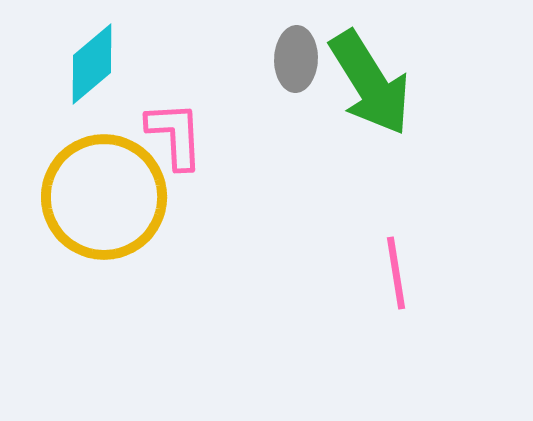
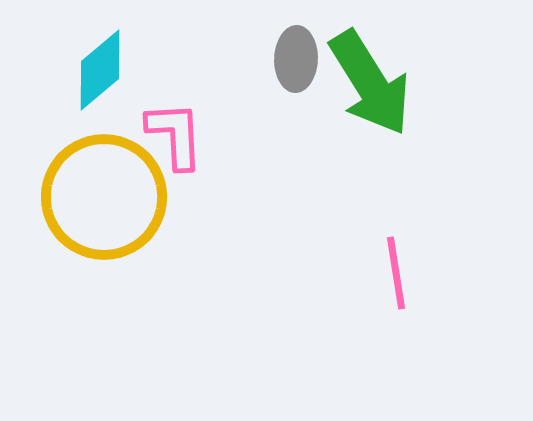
cyan diamond: moved 8 px right, 6 px down
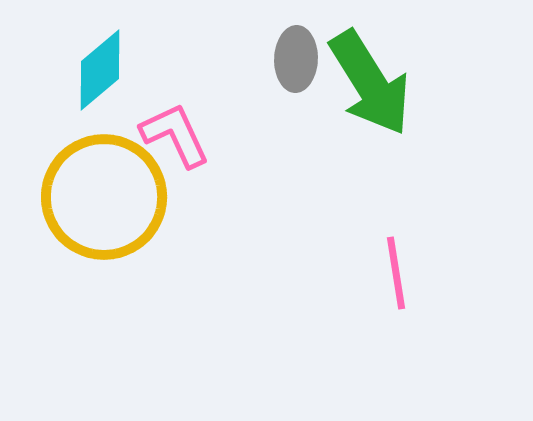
pink L-shape: rotated 22 degrees counterclockwise
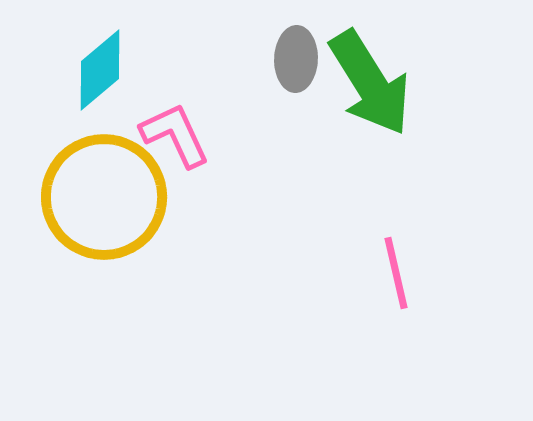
pink line: rotated 4 degrees counterclockwise
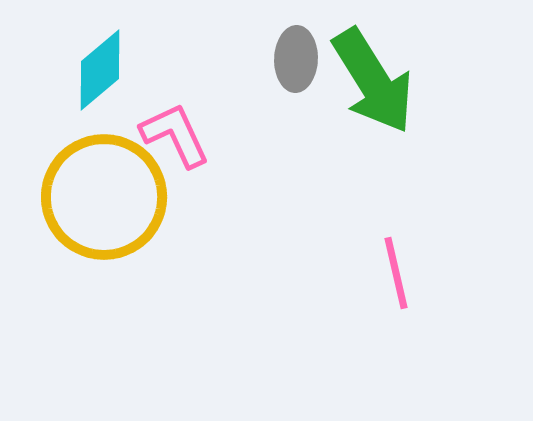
green arrow: moved 3 px right, 2 px up
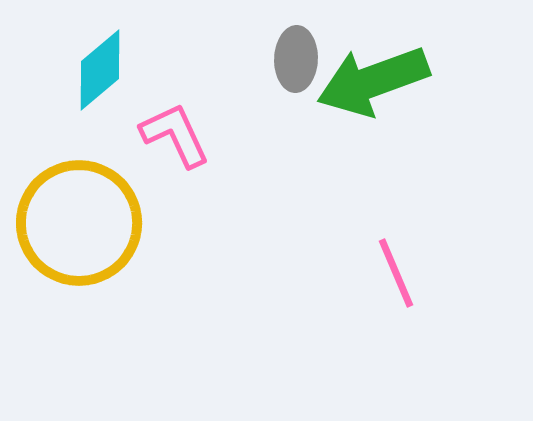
green arrow: rotated 102 degrees clockwise
yellow circle: moved 25 px left, 26 px down
pink line: rotated 10 degrees counterclockwise
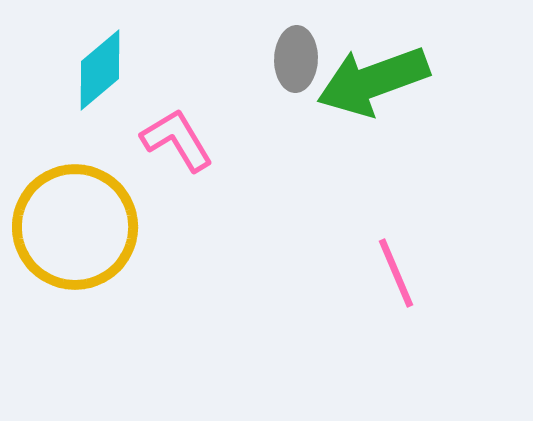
pink L-shape: moved 2 px right, 5 px down; rotated 6 degrees counterclockwise
yellow circle: moved 4 px left, 4 px down
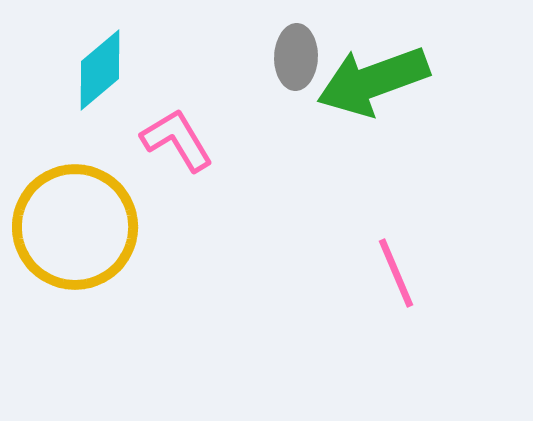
gray ellipse: moved 2 px up
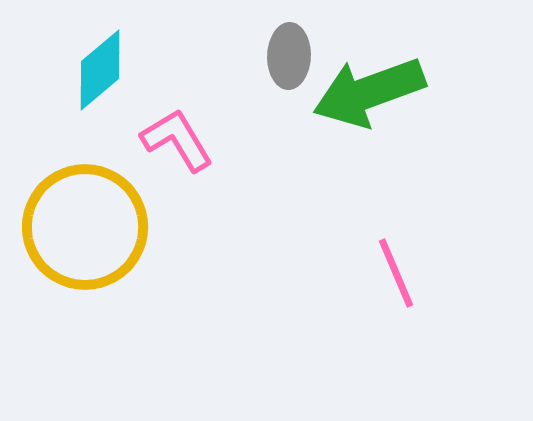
gray ellipse: moved 7 px left, 1 px up
green arrow: moved 4 px left, 11 px down
yellow circle: moved 10 px right
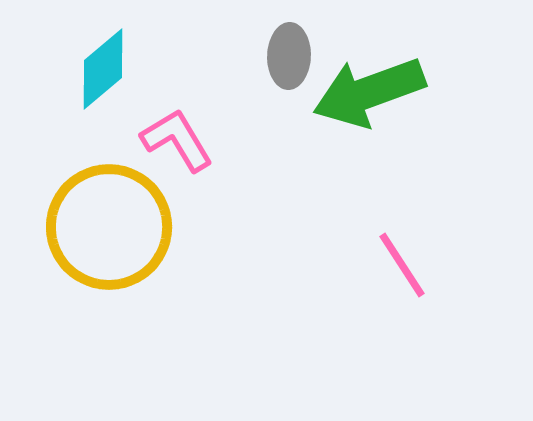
cyan diamond: moved 3 px right, 1 px up
yellow circle: moved 24 px right
pink line: moved 6 px right, 8 px up; rotated 10 degrees counterclockwise
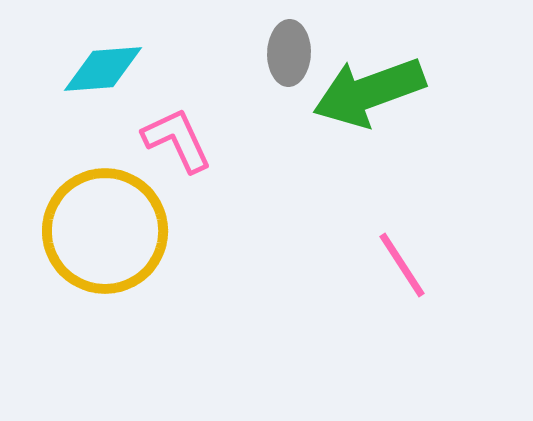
gray ellipse: moved 3 px up
cyan diamond: rotated 36 degrees clockwise
pink L-shape: rotated 6 degrees clockwise
yellow circle: moved 4 px left, 4 px down
